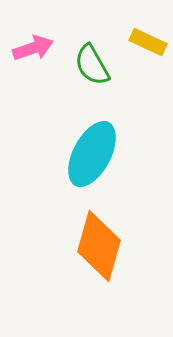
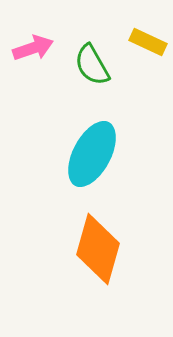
orange diamond: moved 1 px left, 3 px down
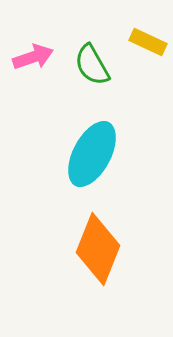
pink arrow: moved 9 px down
orange diamond: rotated 6 degrees clockwise
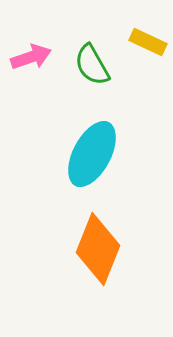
pink arrow: moved 2 px left
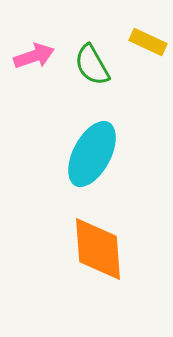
pink arrow: moved 3 px right, 1 px up
orange diamond: rotated 26 degrees counterclockwise
